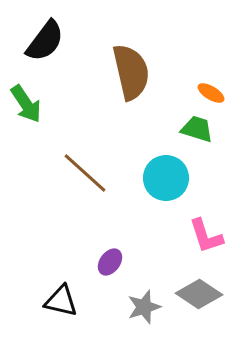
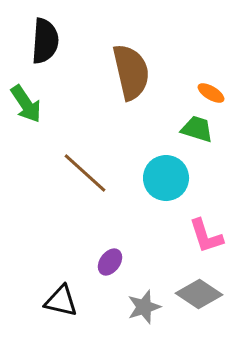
black semicircle: rotated 33 degrees counterclockwise
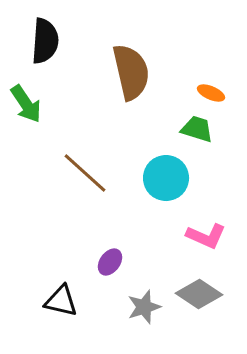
orange ellipse: rotated 8 degrees counterclockwise
pink L-shape: rotated 48 degrees counterclockwise
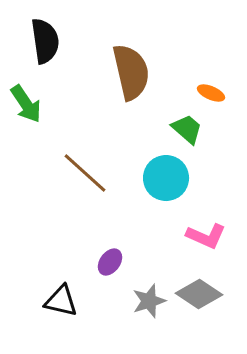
black semicircle: rotated 12 degrees counterclockwise
green trapezoid: moved 10 px left; rotated 24 degrees clockwise
gray star: moved 5 px right, 6 px up
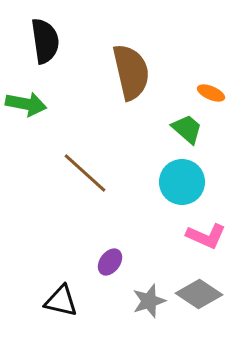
green arrow: rotated 45 degrees counterclockwise
cyan circle: moved 16 px right, 4 px down
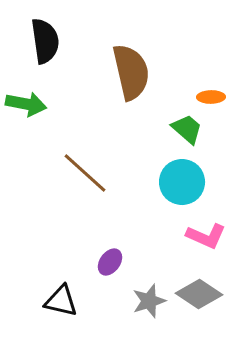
orange ellipse: moved 4 px down; rotated 24 degrees counterclockwise
